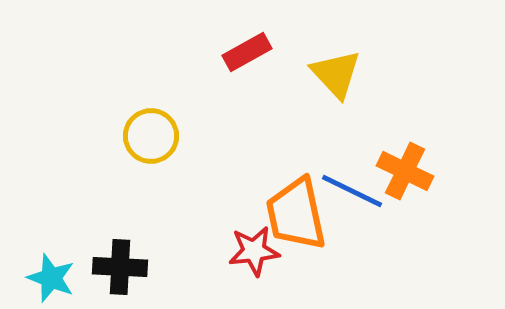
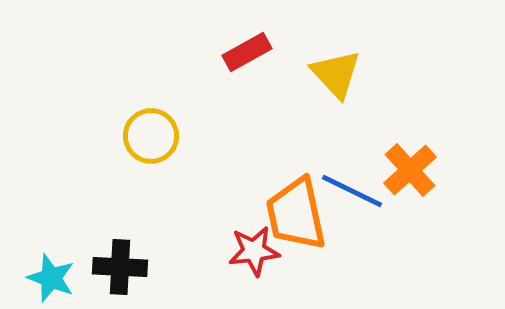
orange cross: moved 5 px right, 1 px up; rotated 22 degrees clockwise
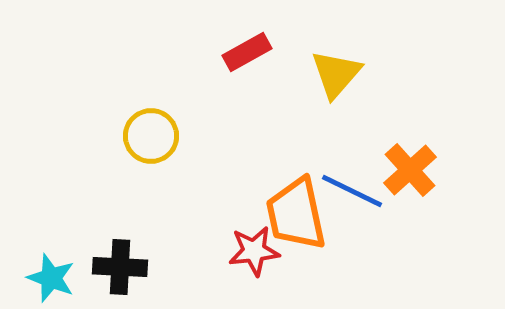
yellow triangle: rotated 24 degrees clockwise
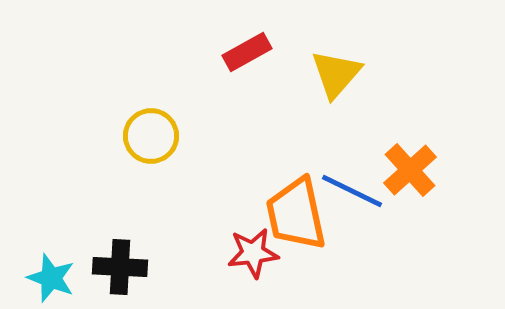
red star: moved 1 px left, 2 px down
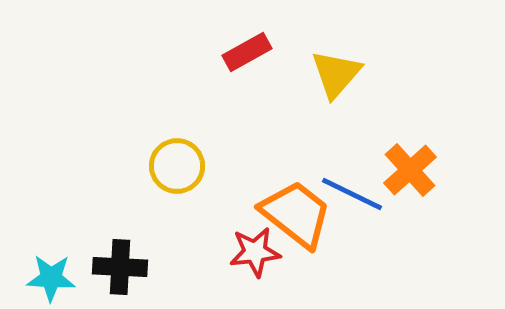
yellow circle: moved 26 px right, 30 px down
blue line: moved 3 px down
orange trapezoid: rotated 140 degrees clockwise
red star: moved 2 px right, 1 px up
cyan star: rotated 18 degrees counterclockwise
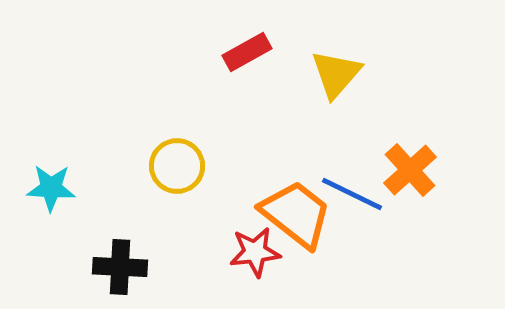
cyan star: moved 90 px up
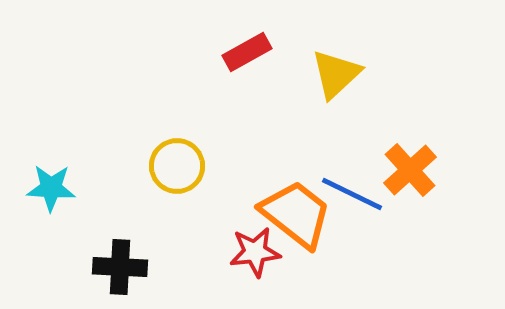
yellow triangle: rotated 6 degrees clockwise
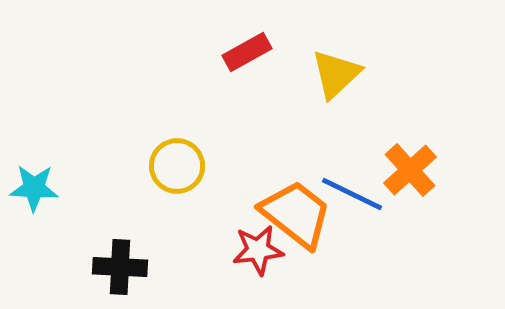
cyan star: moved 17 px left
red star: moved 3 px right, 2 px up
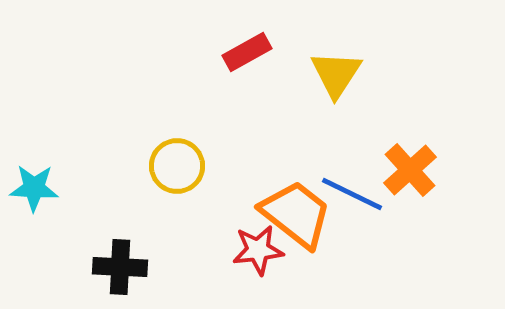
yellow triangle: rotated 14 degrees counterclockwise
